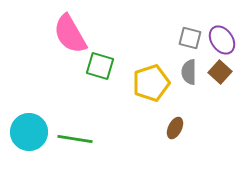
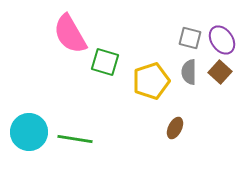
green square: moved 5 px right, 4 px up
yellow pentagon: moved 2 px up
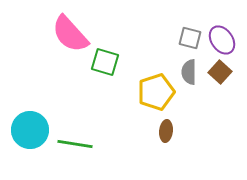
pink semicircle: rotated 12 degrees counterclockwise
yellow pentagon: moved 5 px right, 11 px down
brown ellipse: moved 9 px left, 3 px down; rotated 20 degrees counterclockwise
cyan circle: moved 1 px right, 2 px up
green line: moved 5 px down
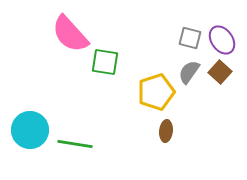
green square: rotated 8 degrees counterclockwise
gray semicircle: rotated 35 degrees clockwise
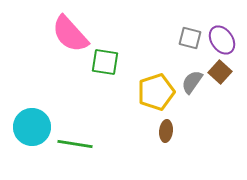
gray semicircle: moved 3 px right, 10 px down
cyan circle: moved 2 px right, 3 px up
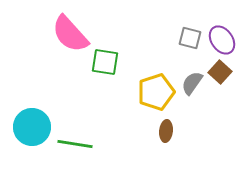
gray semicircle: moved 1 px down
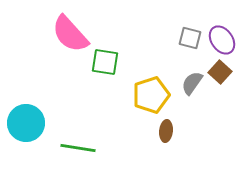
yellow pentagon: moved 5 px left, 3 px down
cyan circle: moved 6 px left, 4 px up
green line: moved 3 px right, 4 px down
